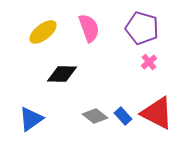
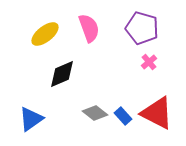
yellow ellipse: moved 2 px right, 2 px down
black diamond: rotated 24 degrees counterclockwise
gray diamond: moved 3 px up
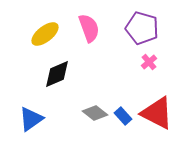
black diamond: moved 5 px left
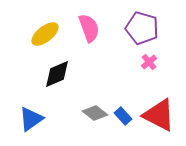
red triangle: moved 2 px right, 2 px down
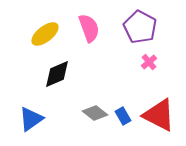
purple pentagon: moved 2 px left, 1 px up; rotated 12 degrees clockwise
blue rectangle: rotated 12 degrees clockwise
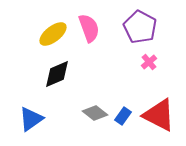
yellow ellipse: moved 8 px right
blue rectangle: rotated 66 degrees clockwise
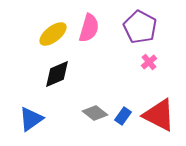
pink semicircle: rotated 36 degrees clockwise
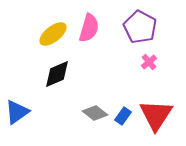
red triangle: moved 3 px left; rotated 36 degrees clockwise
blue triangle: moved 14 px left, 7 px up
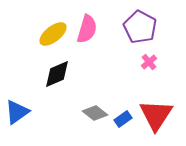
pink semicircle: moved 2 px left, 1 px down
blue rectangle: moved 3 px down; rotated 18 degrees clockwise
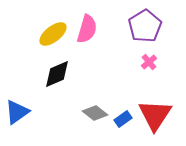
purple pentagon: moved 5 px right, 1 px up; rotated 12 degrees clockwise
red triangle: moved 1 px left
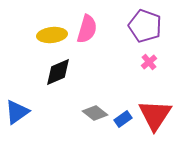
purple pentagon: rotated 20 degrees counterclockwise
yellow ellipse: moved 1 px left, 1 px down; rotated 32 degrees clockwise
black diamond: moved 1 px right, 2 px up
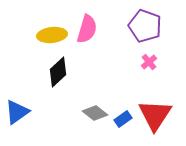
black diamond: rotated 20 degrees counterclockwise
